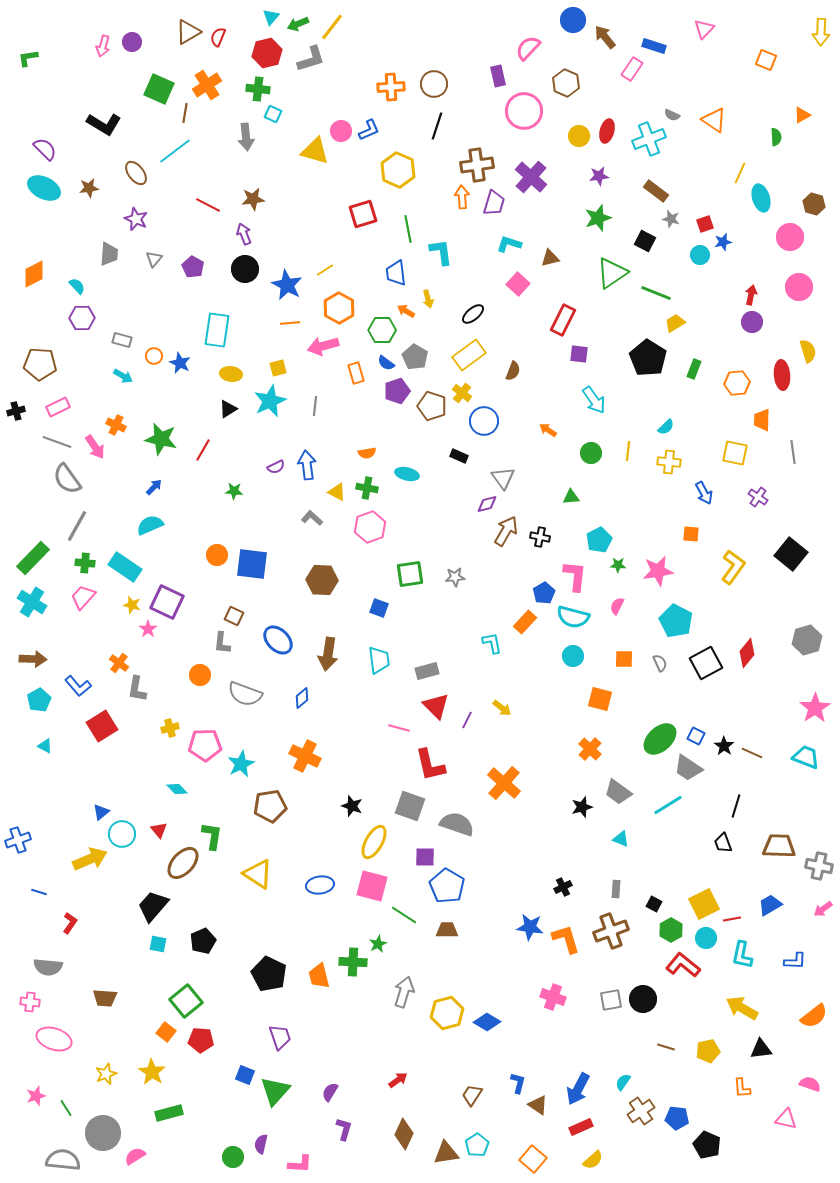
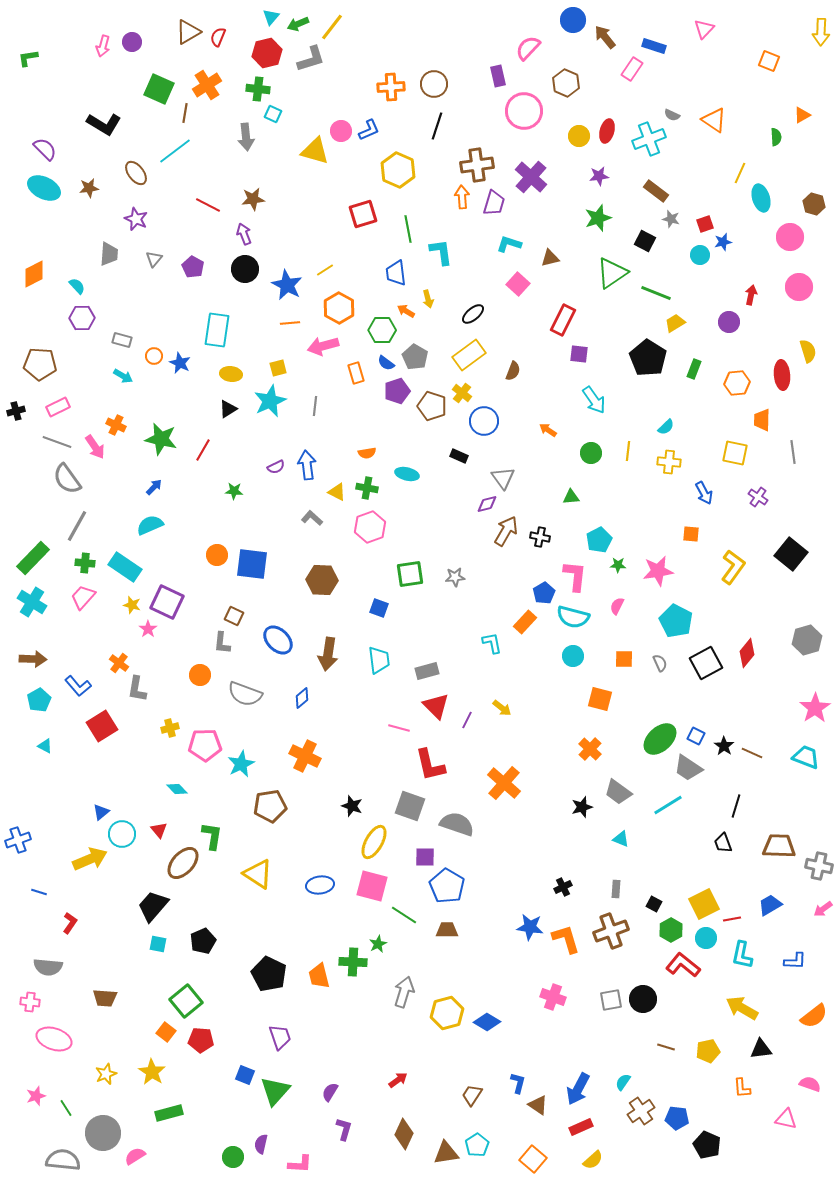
orange square at (766, 60): moved 3 px right, 1 px down
purple circle at (752, 322): moved 23 px left
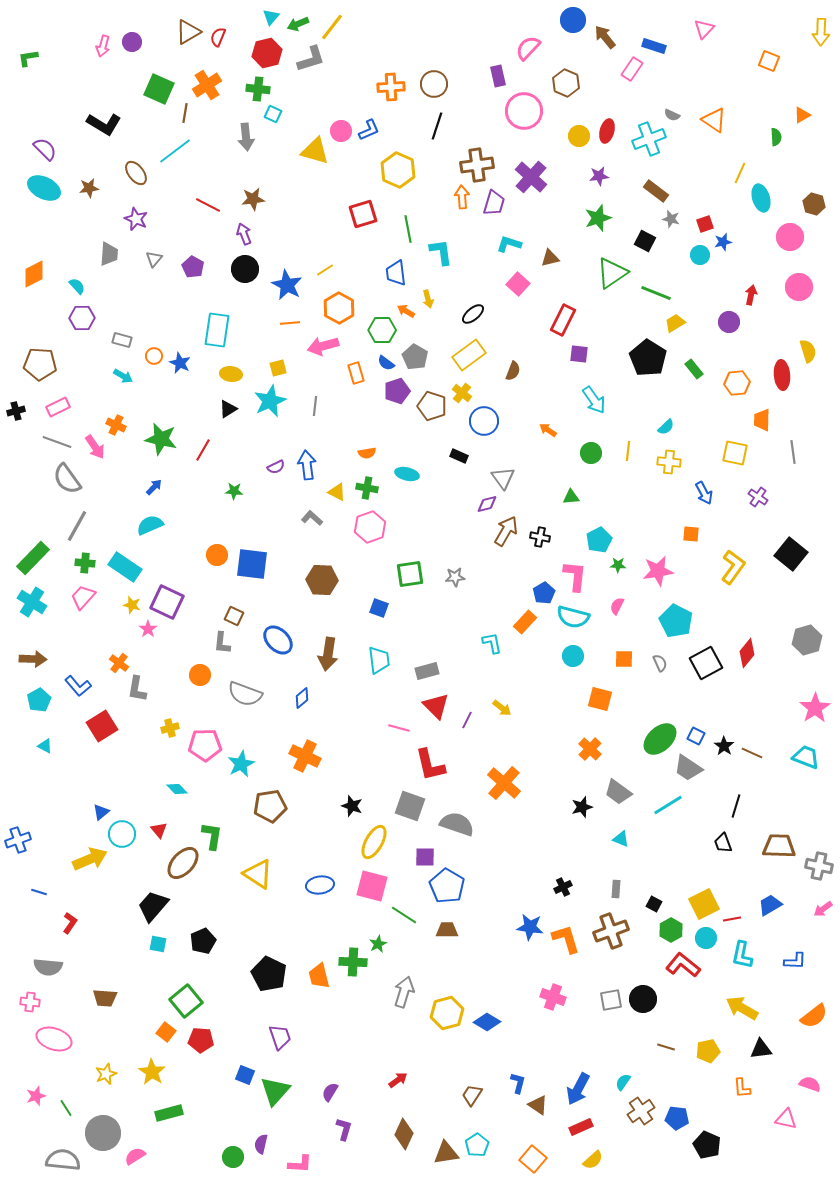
green rectangle at (694, 369): rotated 60 degrees counterclockwise
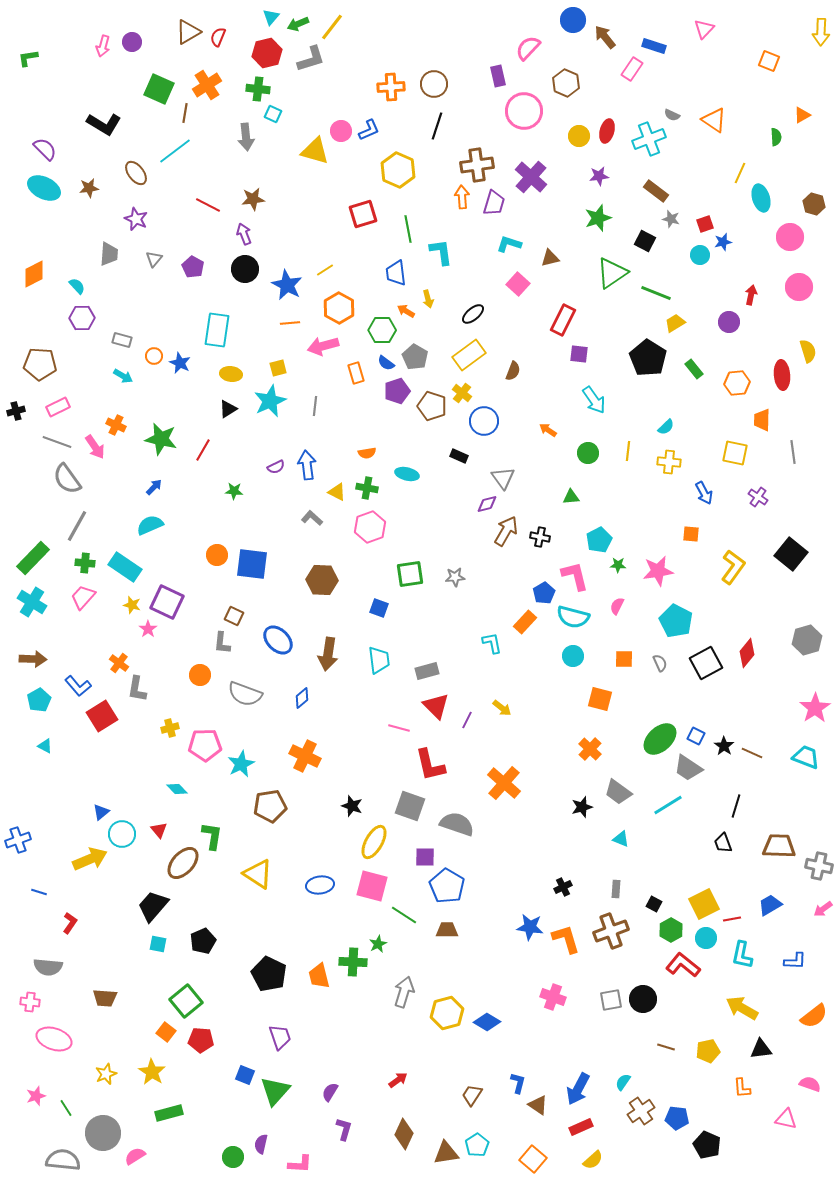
green circle at (591, 453): moved 3 px left
pink L-shape at (575, 576): rotated 20 degrees counterclockwise
red square at (102, 726): moved 10 px up
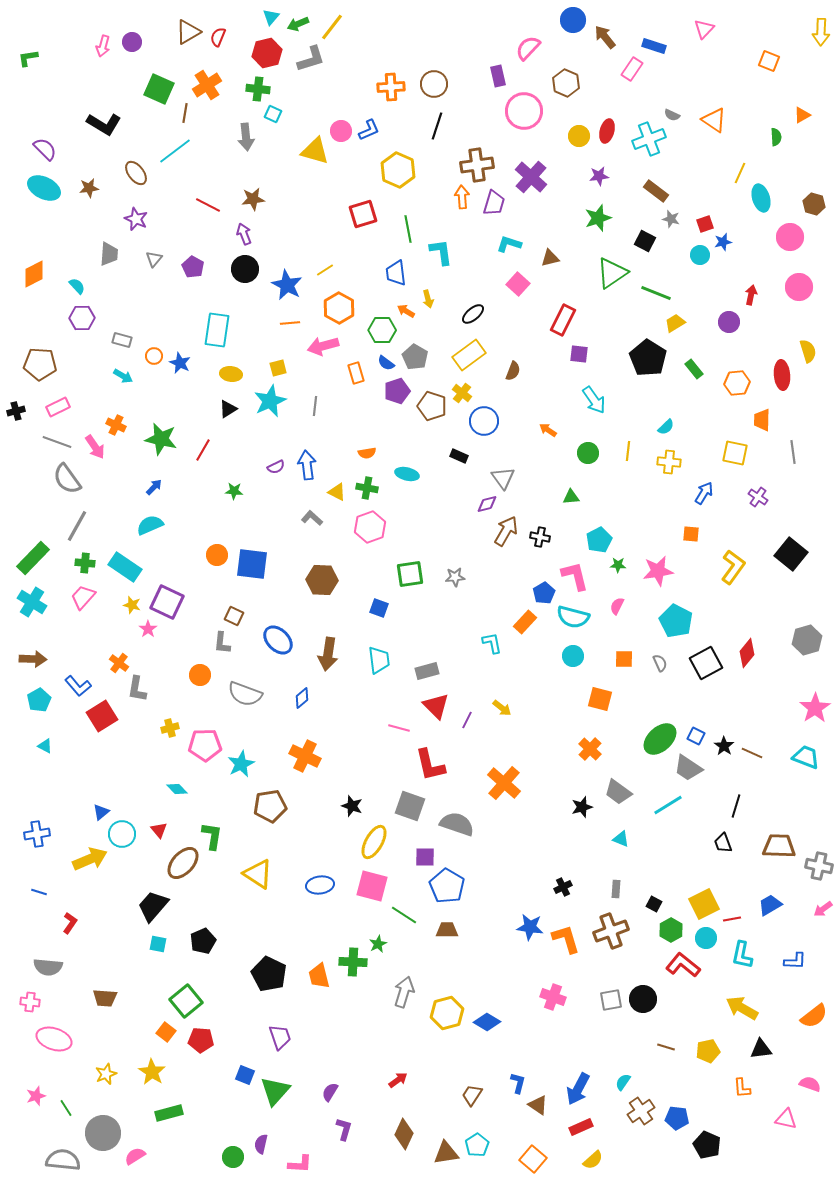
blue arrow at (704, 493): rotated 120 degrees counterclockwise
blue cross at (18, 840): moved 19 px right, 6 px up; rotated 10 degrees clockwise
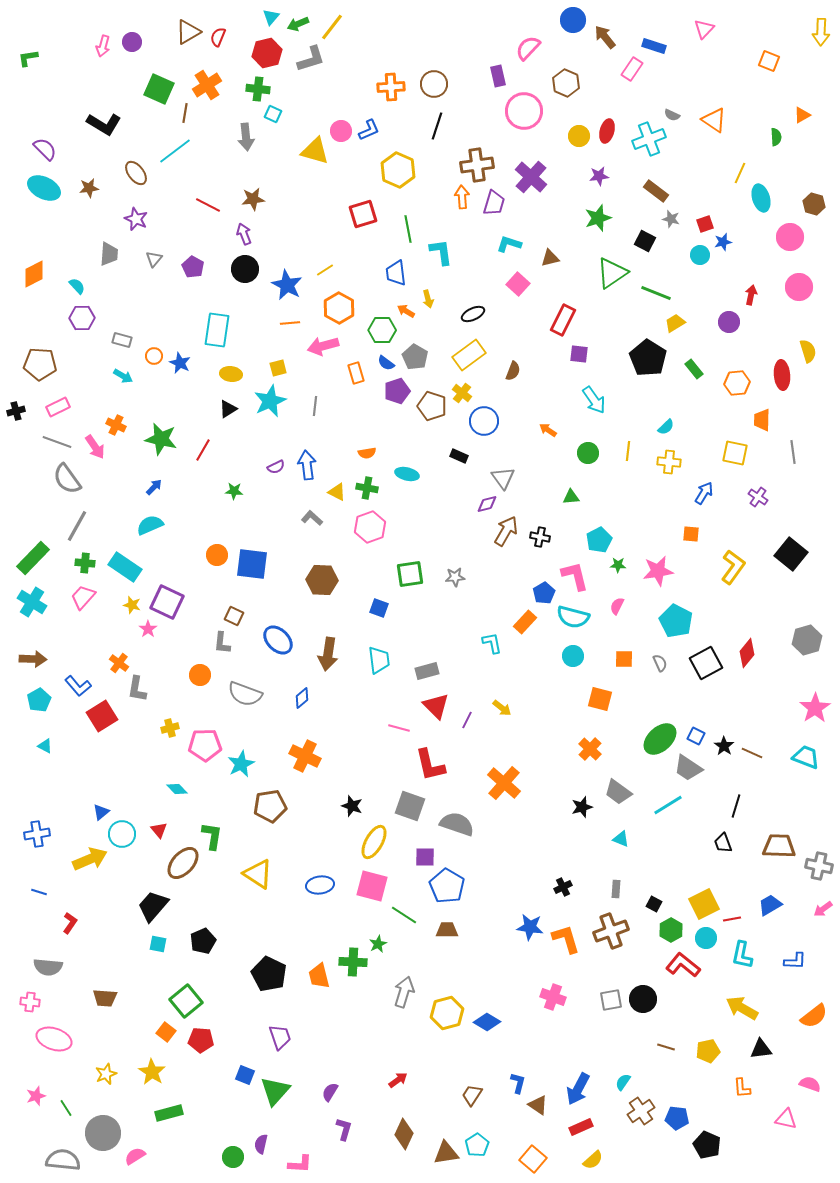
black ellipse at (473, 314): rotated 15 degrees clockwise
